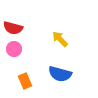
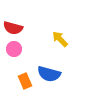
blue semicircle: moved 11 px left
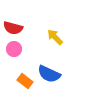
yellow arrow: moved 5 px left, 2 px up
blue semicircle: rotated 10 degrees clockwise
orange rectangle: rotated 28 degrees counterclockwise
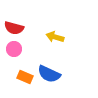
red semicircle: moved 1 px right
yellow arrow: rotated 30 degrees counterclockwise
orange rectangle: moved 4 px up; rotated 14 degrees counterclockwise
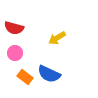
yellow arrow: moved 2 px right, 1 px down; rotated 48 degrees counterclockwise
pink circle: moved 1 px right, 4 px down
orange rectangle: rotated 14 degrees clockwise
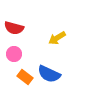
pink circle: moved 1 px left, 1 px down
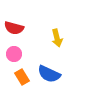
yellow arrow: rotated 72 degrees counterclockwise
orange rectangle: moved 3 px left; rotated 21 degrees clockwise
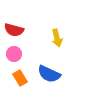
red semicircle: moved 2 px down
orange rectangle: moved 2 px left, 1 px down
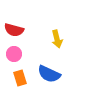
yellow arrow: moved 1 px down
orange rectangle: rotated 14 degrees clockwise
